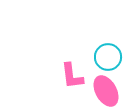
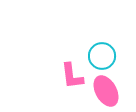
cyan circle: moved 6 px left, 1 px up
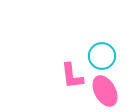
pink ellipse: moved 1 px left
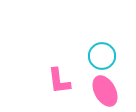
pink L-shape: moved 13 px left, 5 px down
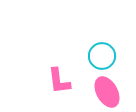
pink ellipse: moved 2 px right, 1 px down
